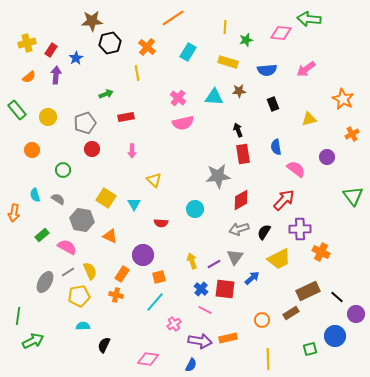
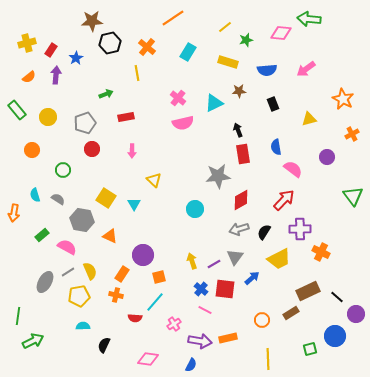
yellow line at (225, 27): rotated 48 degrees clockwise
cyan triangle at (214, 97): moved 6 px down; rotated 30 degrees counterclockwise
pink semicircle at (296, 169): moved 3 px left
red semicircle at (161, 223): moved 26 px left, 95 px down
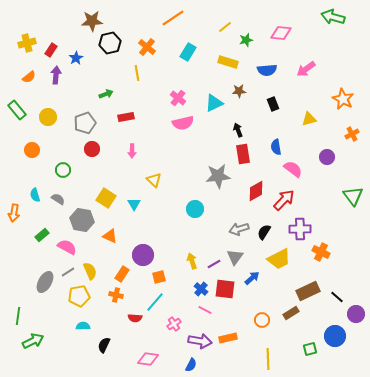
green arrow at (309, 19): moved 24 px right, 2 px up; rotated 10 degrees clockwise
red diamond at (241, 200): moved 15 px right, 9 px up
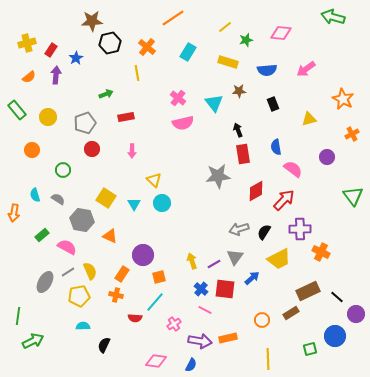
cyan triangle at (214, 103): rotated 42 degrees counterclockwise
cyan circle at (195, 209): moved 33 px left, 6 px up
pink diamond at (148, 359): moved 8 px right, 2 px down
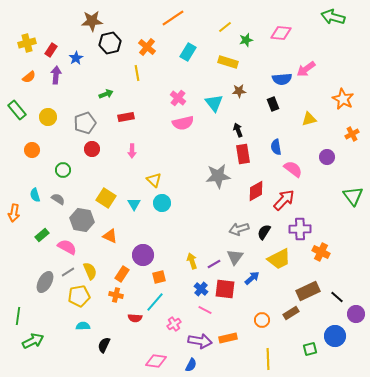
blue semicircle at (267, 70): moved 15 px right, 9 px down
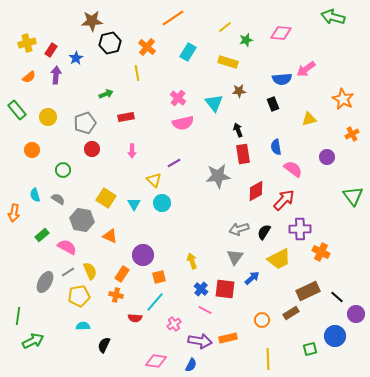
purple line at (214, 264): moved 40 px left, 101 px up
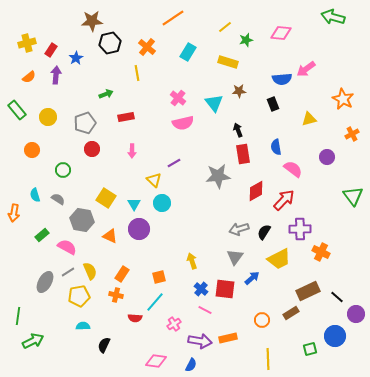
purple circle at (143, 255): moved 4 px left, 26 px up
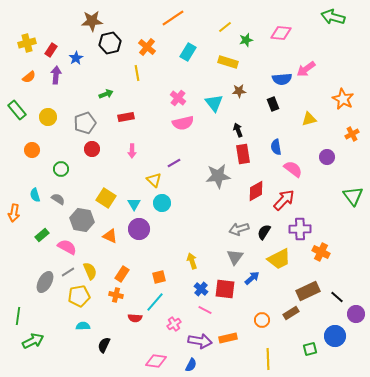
green circle at (63, 170): moved 2 px left, 1 px up
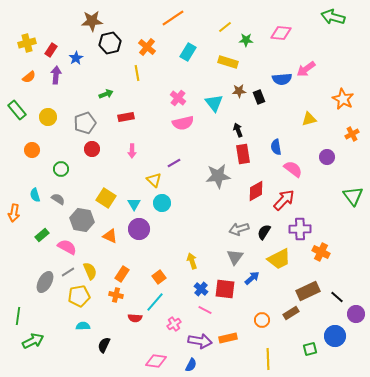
green star at (246, 40): rotated 16 degrees clockwise
black rectangle at (273, 104): moved 14 px left, 7 px up
orange square at (159, 277): rotated 24 degrees counterclockwise
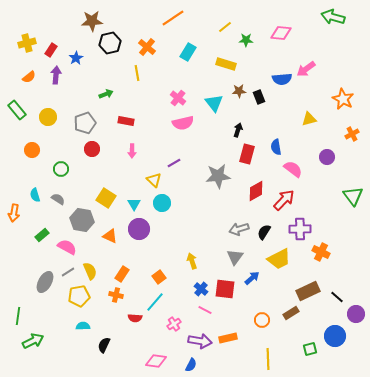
yellow rectangle at (228, 62): moved 2 px left, 2 px down
red rectangle at (126, 117): moved 4 px down; rotated 21 degrees clockwise
black arrow at (238, 130): rotated 40 degrees clockwise
red rectangle at (243, 154): moved 4 px right; rotated 24 degrees clockwise
